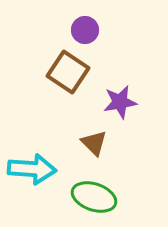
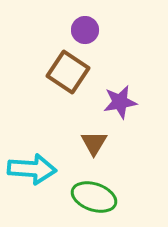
brown triangle: rotated 16 degrees clockwise
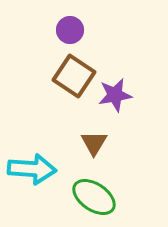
purple circle: moved 15 px left
brown square: moved 6 px right, 4 px down
purple star: moved 5 px left, 7 px up
green ellipse: rotated 15 degrees clockwise
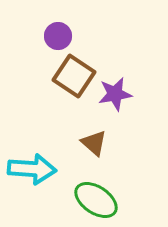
purple circle: moved 12 px left, 6 px down
purple star: moved 1 px up
brown triangle: rotated 20 degrees counterclockwise
green ellipse: moved 2 px right, 3 px down
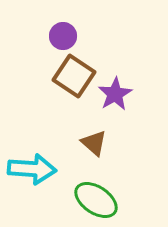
purple circle: moved 5 px right
purple star: rotated 20 degrees counterclockwise
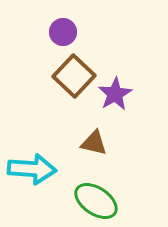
purple circle: moved 4 px up
brown square: rotated 9 degrees clockwise
brown triangle: rotated 28 degrees counterclockwise
green ellipse: moved 1 px down
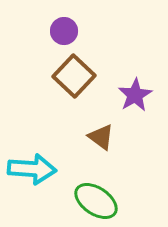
purple circle: moved 1 px right, 1 px up
purple star: moved 20 px right, 1 px down
brown triangle: moved 7 px right, 6 px up; rotated 24 degrees clockwise
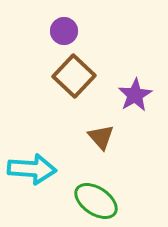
brown triangle: rotated 12 degrees clockwise
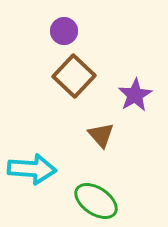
brown triangle: moved 2 px up
